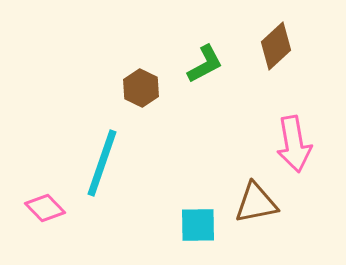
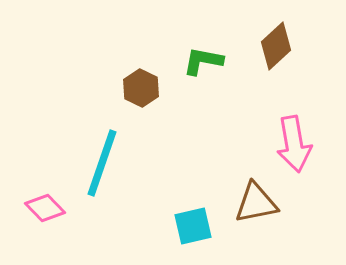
green L-shape: moved 2 px left, 3 px up; rotated 141 degrees counterclockwise
cyan square: moved 5 px left, 1 px down; rotated 12 degrees counterclockwise
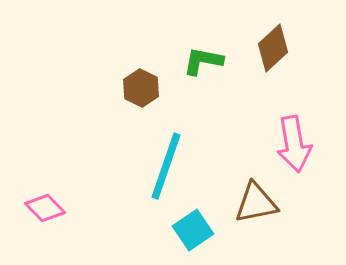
brown diamond: moved 3 px left, 2 px down
cyan line: moved 64 px right, 3 px down
cyan square: moved 4 px down; rotated 21 degrees counterclockwise
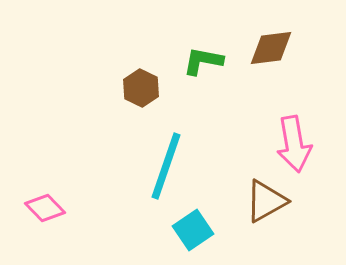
brown diamond: moved 2 px left; rotated 36 degrees clockwise
brown triangle: moved 10 px right, 2 px up; rotated 18 degrees counterclockwise
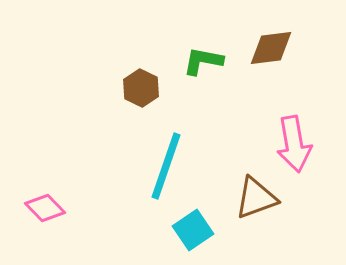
brown triangle: moved 10 px left, 3 px up; rotated 9 degrees clockwise
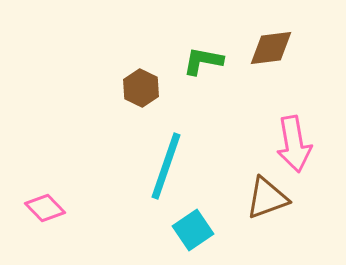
brown triangle: moved 11 px right
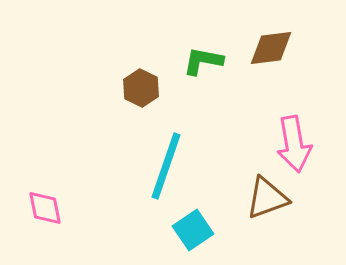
pink diamond: rotated 33 degrees clockwise
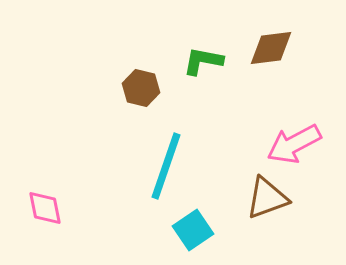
brown hexagon: rotated 12 degrees counterclockwise
pink arrow: rotated 72 degrees clockwise
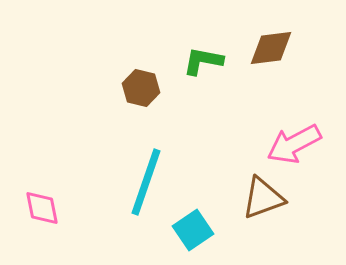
cyan line: moved 20 px left, 16 px down
brown triangle: moved 4 px left
pink diamond: moved 3 px left
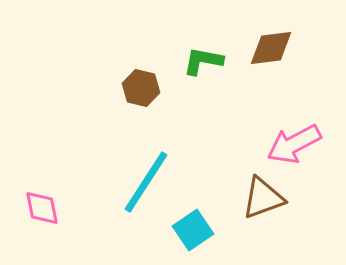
cyan line: rotated 14 degrees clockwise
